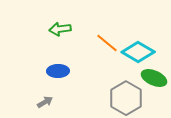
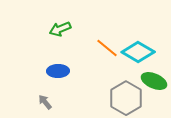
green arrow: rotated 15 degrees counterclockwise
orange line: moved 5 px down
green ellipse: moved 3 px down
gray arrow: rotated 98 degrees counterclockwise
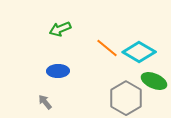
cyan diamond: moved 1 px right
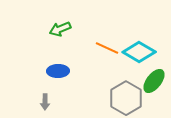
orange line: rotated 15 degrees counterclockwise
green ellipse: rotated 75 degrees counterclockwise
gray arrow: rotated 140 degrees counterclockwise
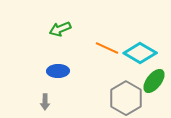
cyan diamond: moved 1 px right, 1 px down
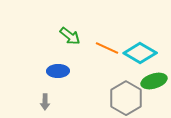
green arrow: moved 10 px right, 7 px down; rotated 120 degrees counterclockwise
green ellipse: rotated 35 degrees clockwise
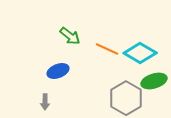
orange line: moved 1 px down
blue ellipse: rotated 20 degrees counterclockwise
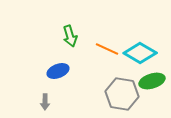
green arrow: rotated 35 degrees clockwise
green ellipse: moved 2 px left
gray hexagon: moved 4 px left, 4 px up; rotated 20 degrees counterclockwise
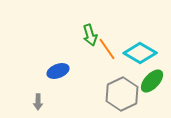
green arrow: moved 20 px right, 1 px up
orange line: rotated 30 degrees clockwise
green ellipse: rotated 30 degrees counterclockwise
gray hexagon: rotated 24 degrees clockwise
gray arrow: moved 7 px left
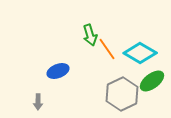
green ellipse: rotated 10 degrees clockwise
